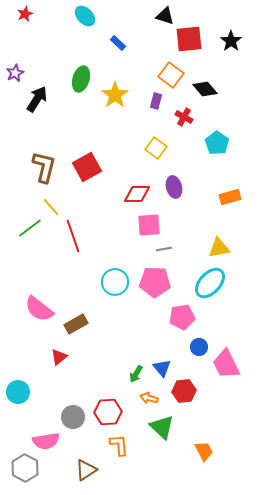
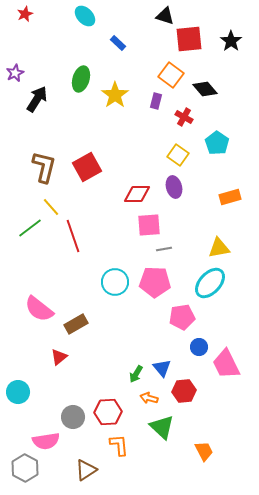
yellow square at (156, 148): moved 22 px right, 7 px down
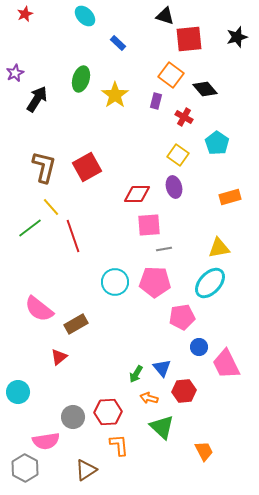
black star at (231, 41): moved 6 px right, 4 px up; rotated 20 degrees clockwise
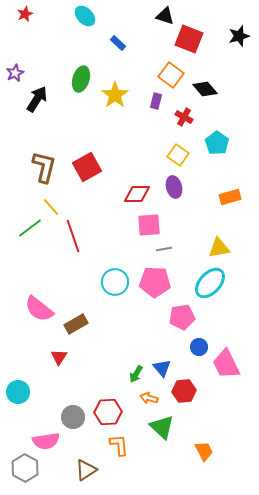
black star at (237, 37): moved 2 px right, 1 px up
red square at (189, 39): rotated 28 degrees clockwise
red triangle at (59, 357): rotated 18 degrees counterclockwise
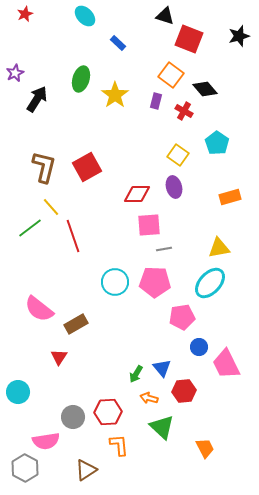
red cross at (184, 117): moved 6 px up
orange trapezoid at (204, 451): moved 1 px right, 3 px up
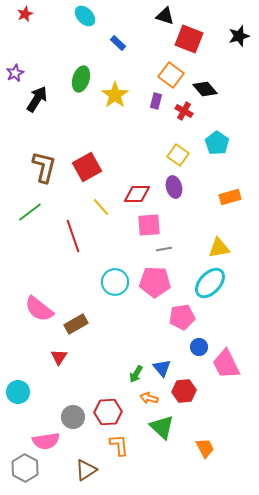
yellow line at (51, 207): moved 50 px right
green line at (30, 228): moved 16 px up
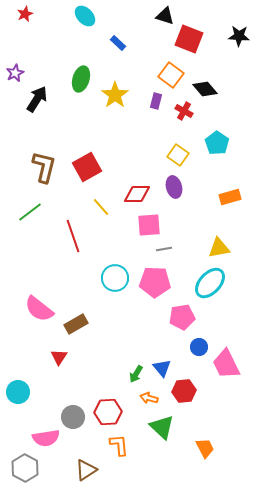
black star at (239, 36): rotated 20 degrees clockwise
cyan circle at (115, 282): moved 4 px up
pink semicircle at (46, 441): moved 3 px up
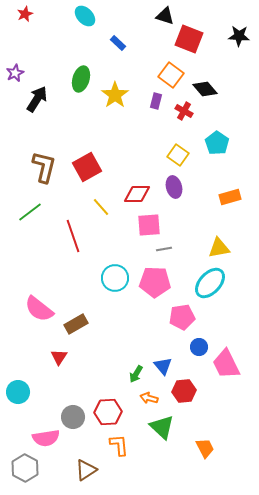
blue triangle at (162, 368): moved 1 px right, 2 px up
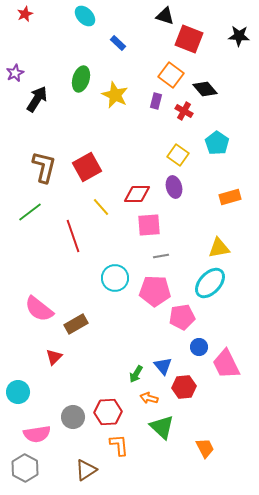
yellow star at (115, 95): rotated 12 degrees counterclockwise
gray line at (164, 249): moved 3 px left, 7 px down
pink pentagon at (155, 282): moved 9 px down
red triangle at (59, 357): moved 5 px left; rotated 12 degrees clockwise
red hexagon at (184, 391): moved 4 px up
pink semicircle at (46, 438): moved 9 px left, 4 px up
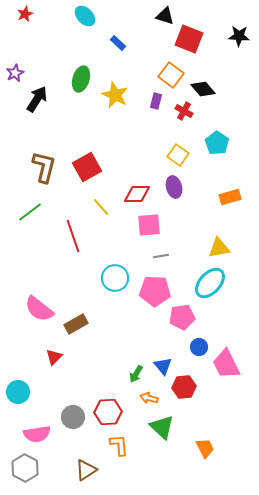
black diamond at (205, 89): moved 2 px left
